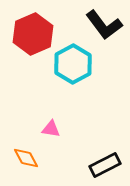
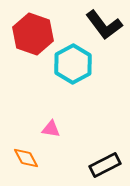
red hexagon: rotated 18 degrees counterclockwise
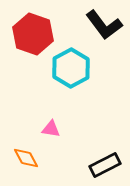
cyan hexagon: moved 2 px left, 4 px down
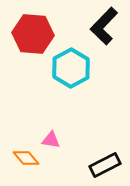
black L-shape: moved 1 px down; rotated 81 degrees clockwise
red hexagon: rotated 15 degrees counterclockwise
pink triangle: moved 11 px down
orange diamond: rotated 12 degrees counterclockwise
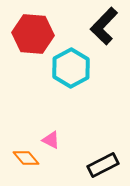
pink triangle: rotated 18 degrees clockwise
black rectangle: moved 2 px left
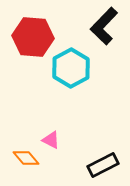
red hexagon: moved 3 px down
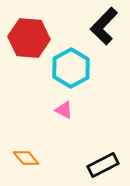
red hexagon: moved 4 px left, 1 px down
pink triangle: moved 13 px right, 30 px up
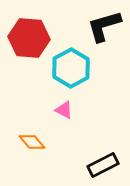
black L-shape: rotated 30 degrees clockwise
orange diamond: moved 6 px right, 16 px up
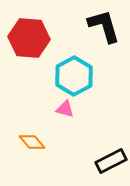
black L-shape: rotated 90 degrees clockwise
cyan hexagon: moved 3 px right, 8 px down
pink triangle: moved 1 px right, 1 px up; rotated 12 degrees counterclockwise
black rectangle: moved 8 px right, 4 px up
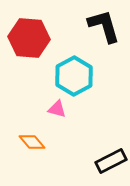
pink triangle: moved 8 px left
